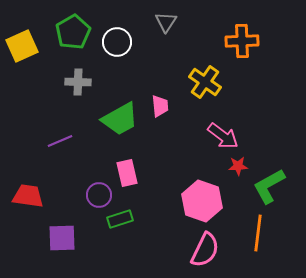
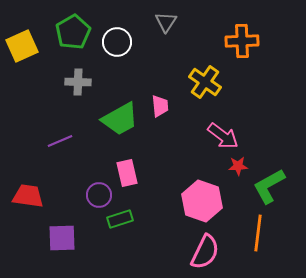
pink semicircle: moved 2 px down
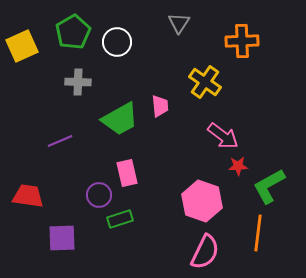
gray triangle: moved 13 px right, 1 px down
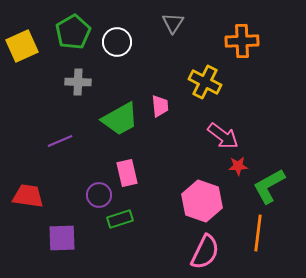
gray triangle: moved 6 px left
yellow cross: rotated 8 degrees counterclockwise
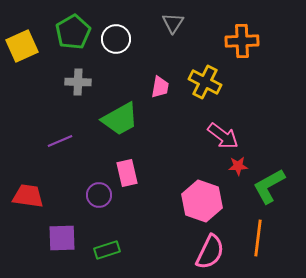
white circle: moved 1 px left, 3 px up
pink trapezoid: moved 19 px up; rotated 15 degrees clockwise
green rectangle: moved 13 px left, 31 px down
orange line: moved 5 px down
pink semicircle: moved 5 px right
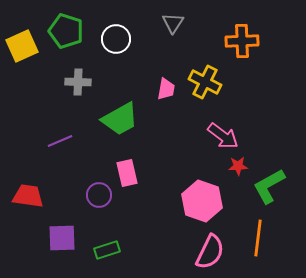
green pentagon: moved 7 px left, 1 px up; rotated 24 degrees counterclockwise
pink trapezoid: moved 6 px right, 2 px down
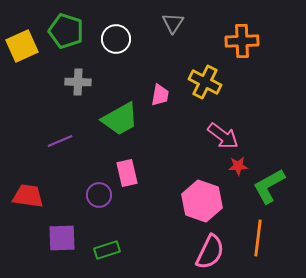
pink trapezoid: moved 6 px left, 6 px down
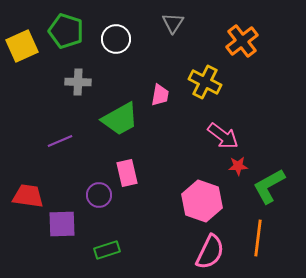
orange cross: rotated 36 degrees counterclockwise
purple square: moved 14 px up
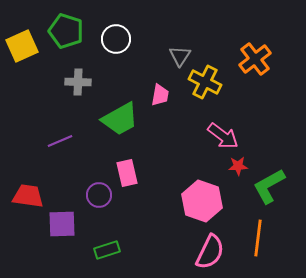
gray triangle: moved 7 px right, 33 px down
orange cross: moved 13 px right, 18 px down
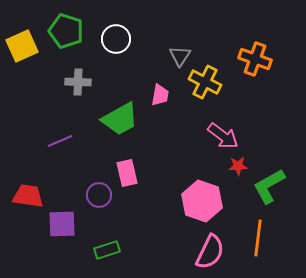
orange cross: rotated 32 degrees counterclockwise
